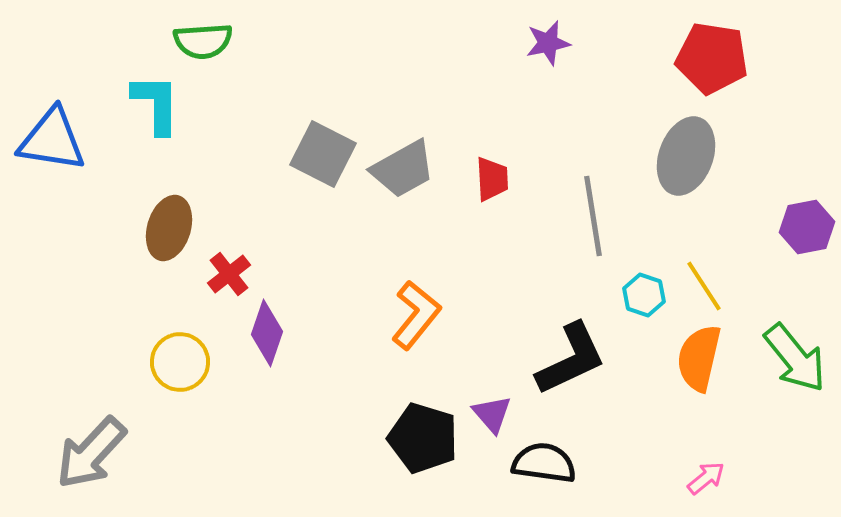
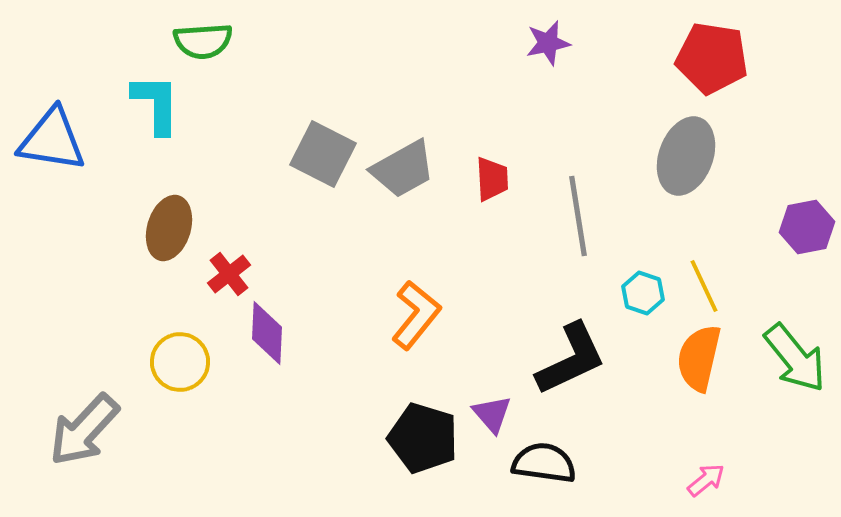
gray line: moved 15 px left
yellow line: rotated 8 degrees clockwise
cyan hexagon: moved 1 px left, 2 px up
purple diamond: rotated 16 degrees counterclockwise
gray arrow: moved 7 px left, 23 px up
pink arrow: moved 2 px down
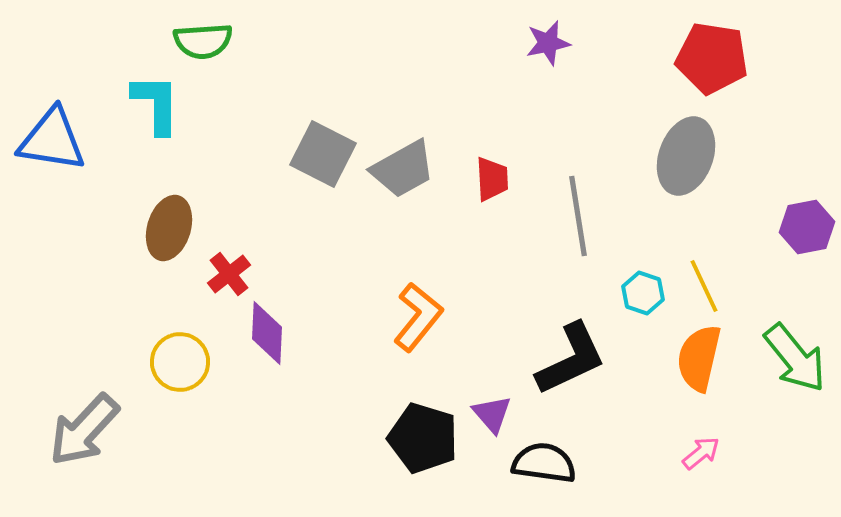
orange L-shape: moved 2 px right, 2 px down
pink arrow: moved 5 px left, 27 px up
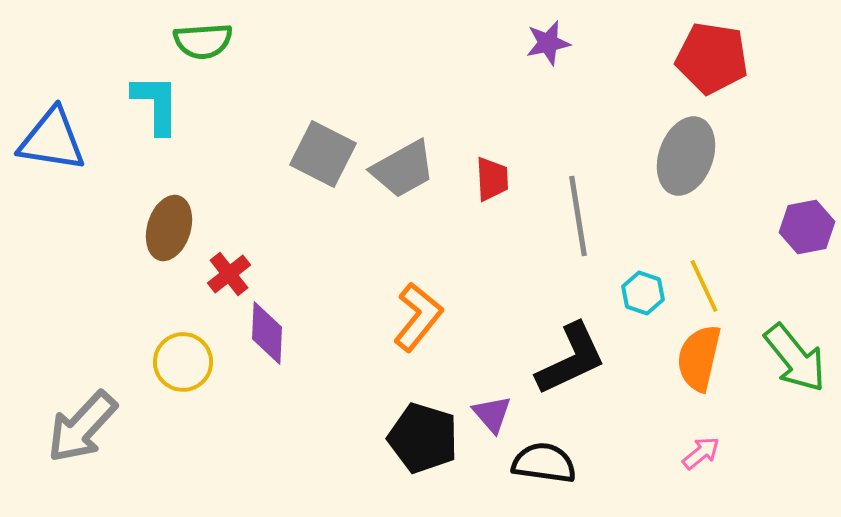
yellow circle: moved 3 px right
gray arrow: moved 2 px left, 3 px up
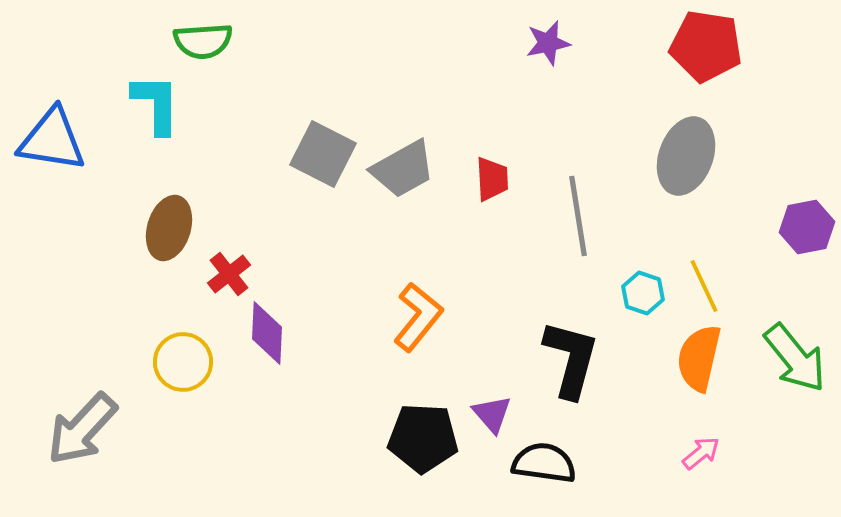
red pentagon: moved 6 px left, 12 px up
black L-shape: rotated 50 degrees counterclockwise
gray arrow: moved 2 px down
black pentagon: rotated 14 degrees counterclockwise
